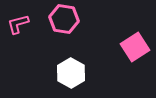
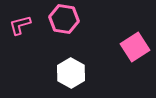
pink L-shape: moved 2 px right, 1 px down
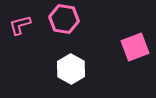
pink square: rotated 12 degrees clockwise
white hexagon: moved 4 px up
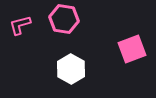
pink square: moved 3 px left, 2 px down
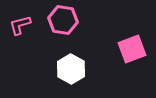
pink hexagon: moved 1 px left, 1 px down
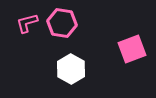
pink hexagon: moved 1 px left, 3 px down
pink L-shape: moved 7 px right, 2 px up
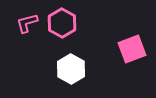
pink hexagon: rotated 20 degrees clockwise
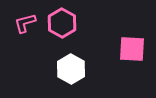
pink L-shape: moved 2 px left
pink square: rotated 24 degrees clockwise
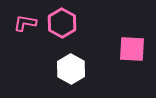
pink L-shape: rotated 25 degrees clockwise
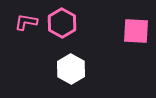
pink L-shape: moved 1 px right, 1 px up
pink square: moved 4 px right, 18 px up
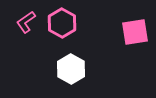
pink L-shape: rotated 45 degrees counterclockwise
pink square: moved 1 px left, 1 px down; rotated 12 degrees counterclockwise
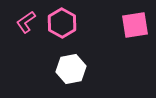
pink square: moved 7 px up
white hexagon: rotated 20 degrees clockwise
